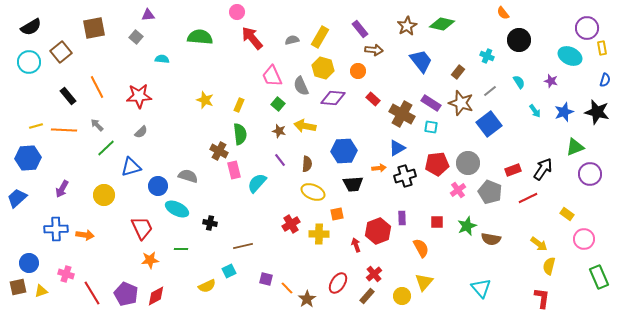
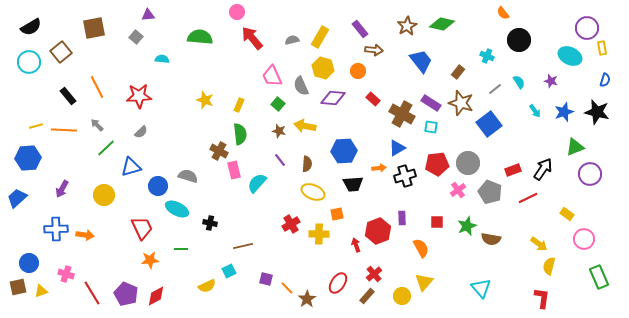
gray line at (490, 91): moved 5 px right, 2 px up
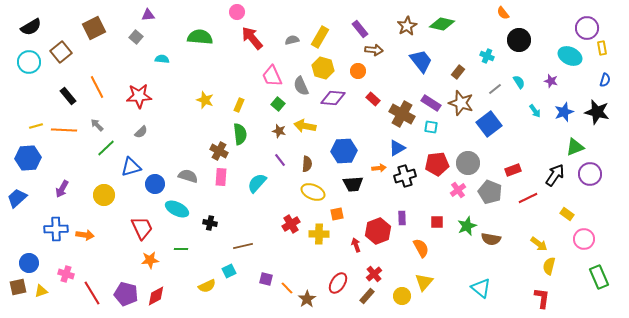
brown square at (94, 28): rotated 15 degrees counterclockwise
black arrow at (543, 169): moved 12 px right, 6 px down
pink rectangle at (234, 170): moved 13 px left, 7 px down; rotated 18 degrees clockwise
blue circle at (158, 186): moved 3 px left, 2 px up
cyan triangle at (481, 288): rotated 10 degrees counterclockwise
purple pentagon at (126, 294): rotated 10 degrees counterclockwise
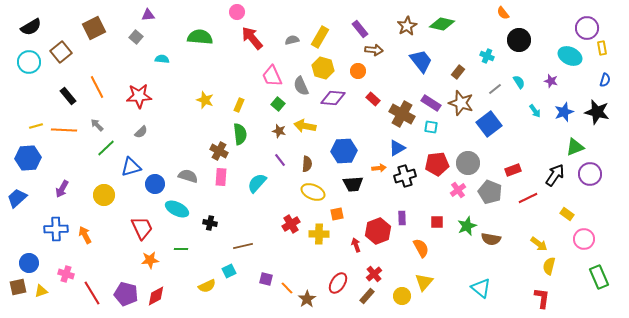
orange arrow at (85, 235): rotated 126 degrees counterclockwise
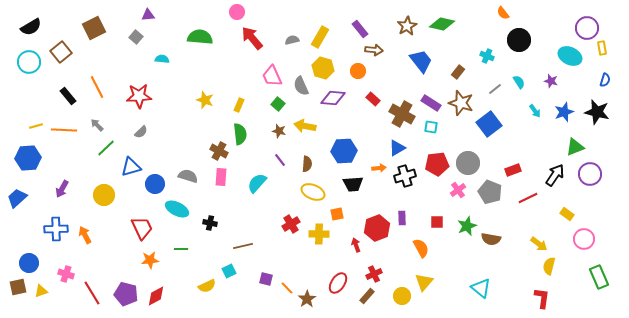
red hexagon at (378, 231): moved 1 px left, 3 px up
red cross at (374, 274): rotated 14 degrees clockwise
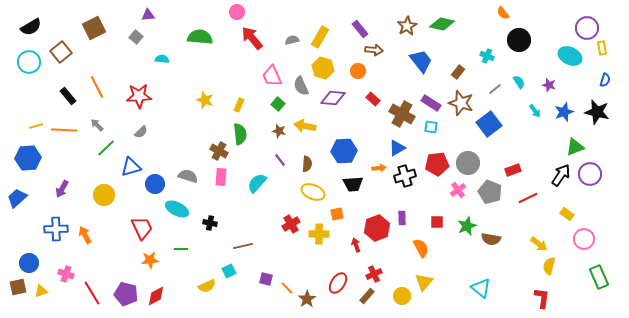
purple star at (551, 81): moved 2 px left, 4 px down
black arrow at (555, 175): moved 6 px right
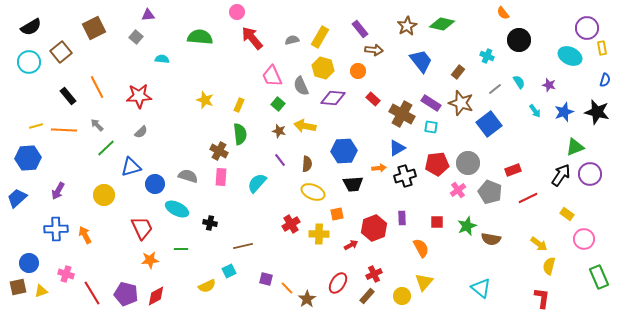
purple arrow at (62, 189): moved 4 px left, 2 px down
red hexagon at (377, 228): moved 3 px left
red arrow at (356, 245): moved 5 px left; rotated 80 degrees clockwise
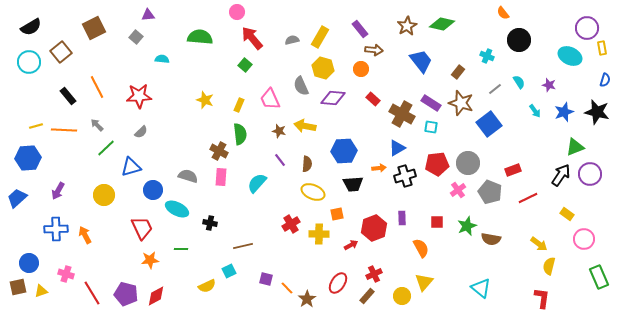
orange circle at (358, 71): moved 3 px right, 2 px up
pink trapezoid at (272, 76): moved 2 px left, 23 px down
green square at (278, 104): moved 33 px left, 39 px up
blue circle at (155, 184): moved 2 px left, 6 px down
